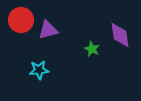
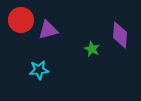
purple diamond: rotated 12 degrees clockwise
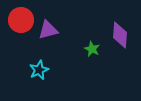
cyan star: rotated 18 degrees counterclockwise
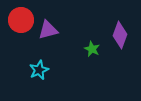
purple diamond: rotated 16 degrees clockwise
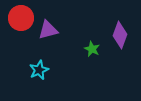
red circle: moved 2 px up
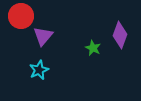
red circle: moved 2 px up
purple triangle: moved 5 px left, 6 px down; rotated 35 degrees counterclockwise
green star: moved 1 px right, 1 px up
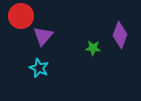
green star: rotated 21 degrees counterclockwise
cyan star: moved 2 px up; rotated 24 degrees counterclockwise
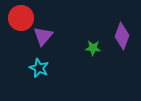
red circle: moved 2 px down
purple diamond: moved 2 px right, 1 px down
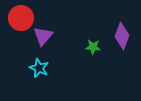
green star: moved 1 px up
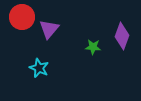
red circle: moved 1 px right, 1 px up
purple triangle: moved 6 px right, 7 px up
